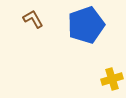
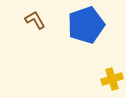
brown L-shape: moved 2 px right, 1 px down
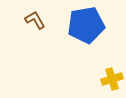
blue pentagon: rotated 9 degrees clockwise
